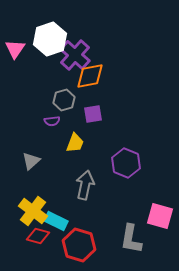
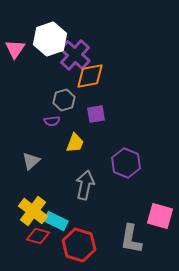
purple square: moved 3 px right
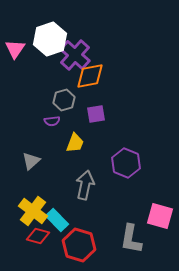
cyan rectangle: moved 1 px right, 1 px up; rotated 20 degrees clockwise
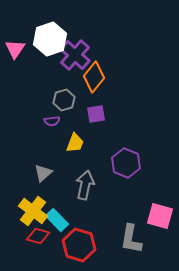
orange diamond: moved 4 px right, 1 px down; rotated 40 degrees counterclockwise
gray triangle: moved 12 px right, 12 px down
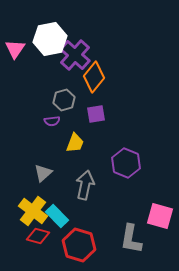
white hexagon: rotated 8 degrees clockwise
cyan rectangle: moved 4 px up
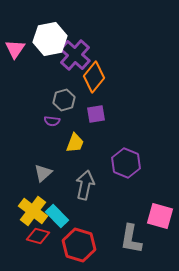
purple semicircle: rotated 14 degrees clockwise
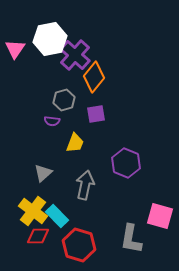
red diamond: rotated 15 degrees counterclockwise
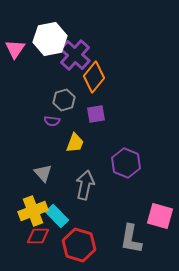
gray triangle: rotated 30 degrees counterclockwise
yellow cross: rotated 32 degrees clockwise
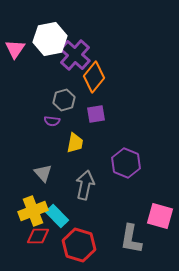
yellow trapezoid: rotated 10 degrees counterclockwise
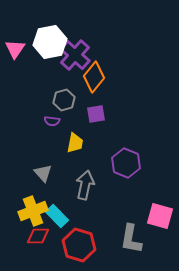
white hexagon: moved 3 px down
